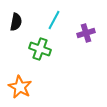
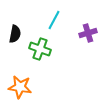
black semicircle: moved 1 px left, 12 px down
purple cross: moved 2 px right
orange star: rotated 20 degrees counterclockwise
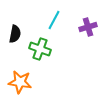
purple cross: moved 6 px up
orange star: moved 5 px up
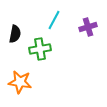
green cross: rotated 30 degrees counterclockwise
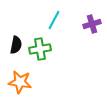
purple cross: moved 4 px right, 3 px up
black semicircle: moved 1 px right, 11 px down
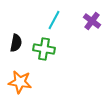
purple cross: moved 3 px up; rotated 36 degrees counterclockwise
black semicircle: moved 2 px up
green cross: moved 4 px right; rotated 20 degrees clockwise
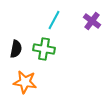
black semicircle: moved 6 px down
orange star: moved 5 px right
